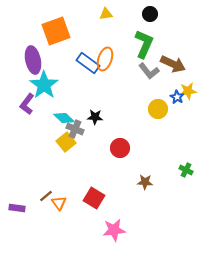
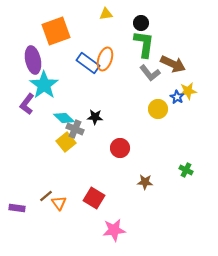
black circle: moved 9 px left, 9 px down
green L-shape: rotated 16 degrees counterclockwise
gray L-shape: moved 1 px right, 2 px down
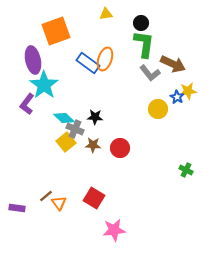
brown star: moved 52 px left, 37 px up
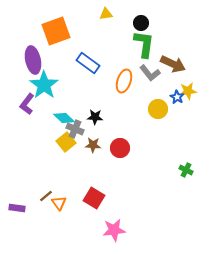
orange ellipse: moved 19 px right, 22 px down
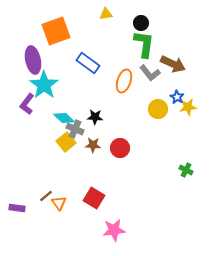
yellow star: moved 16 px down
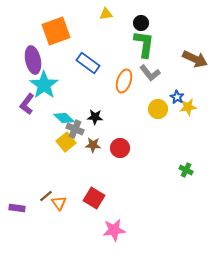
brown arrow: moved 22 px right, 5 px up
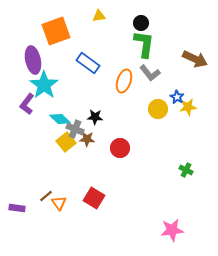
yellow triangle: moved 7 px left, 2 px down
cyan diamond: moved 4 px left, 1 px down
brown star: moved 6 px left, 6 px up
pink star: moved 58 px right
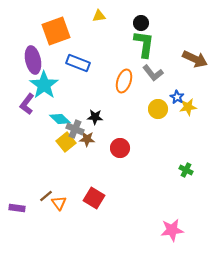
blue rectangle: moved 10 px left; rotated 15 degrees counterclockwise
gray L-shape: moved 3 px right
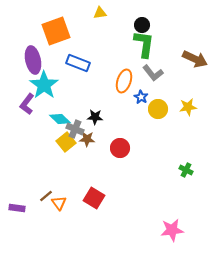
yellow triangle: moved 1 px right, 3 px up
black circle: moved 1 px right, 2 px down
blue star: moved 36 px left
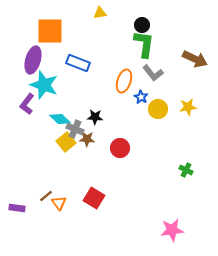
orange square: moved 6 px left; rotated 20 degrees clockwise
purple ellipse: rotated 28 degrees clockwise
cyan star: rotated 16 degrees counterclockwise
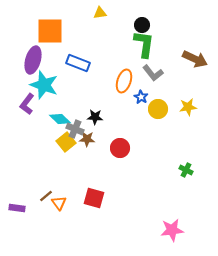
red square: rotated 15 degrees counterclockwise
